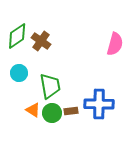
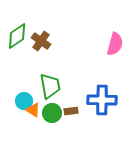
cyan circle: moved 5 px right, 28 px down
blue cross: moved 3 px right, 4 px up
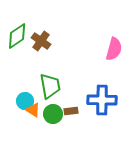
pink semicircle: moved 1 px left, 5 px down
cyan circle: moved 1 px right
green circle: moved 1 px right, 1 px down
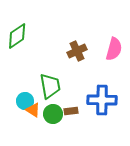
brown cross: moved 36 px right, 10 px down; rotated 30 degrees clockwise
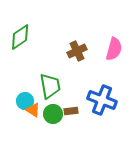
green diamond: moved 3 px right, 1 px down
blue cross: rotated 20 degrees clockwise
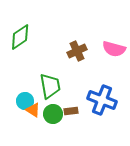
pink semicircle: rotated 90 degrees clockwise
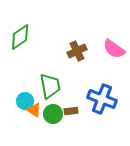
pink semicircle: rotated 20 degrees clockwise
blue cross: moved 1 px up
orange triangle: moved 1 px right
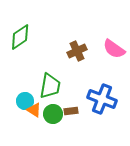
green trapezoid: rotated 20 degrees clockwise
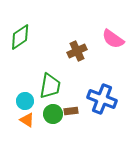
pink semicircle: moved 1 px left, 10 px up
orange triangle: moved 7 px left, 10 px down
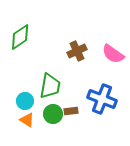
pink semicircle: moved 15 px down
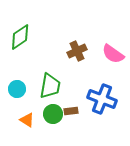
cyan circle: moved 8 px left, 12 px up
